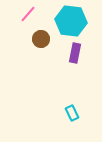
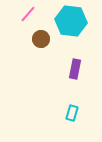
purple rectangle: moved 16 px down
cyan rectangle: rotated 42 degrees clockwise
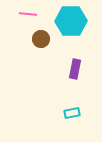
pink line: rotated 54 degrees clockwise
cyan hexagon: rotated 8 degrees counterclockwise
cyan rectangle: rotated 63 degrees clockwise
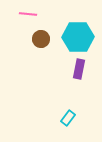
cyan hexagon: moved 7 px right, 16 px down
purple rectangle: moved 4 px right
cyan rectangle: moved 4 px left, 5 px down; rotated 42 degrees counterclockwise
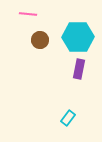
brown circle: moved 1 px left, 1 px down
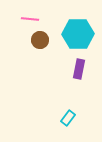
pink line: moved 2 px right, 5 px down
cyan hexagon: moved 3 px up
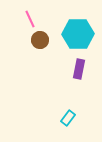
pink line: rotated 60 degrees clockwise
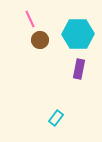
cyan rectangle: moved 12 px left
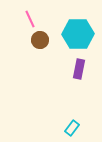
cyan rectangle: moved 16 px right, 10 px down
